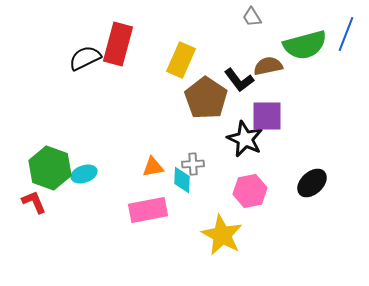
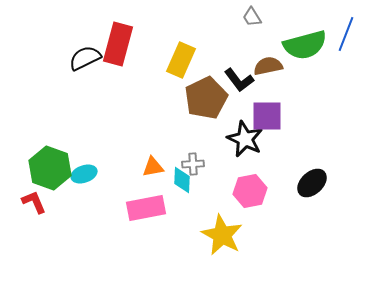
brown pentagon: rotated 12 degrees clockwise
pink rectangle: moved 2 px left, 2 px up
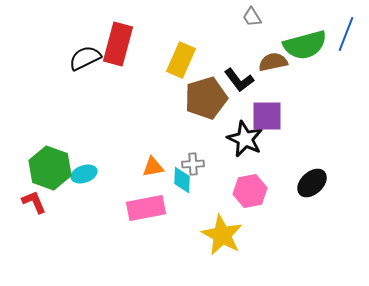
brown semicircle: moved 5 px right, 4 px up
brown pentagon: rotated 9 degrees clockwise
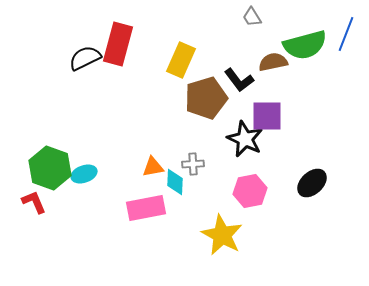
cyan diamond: moved 7 px left, 2 px down
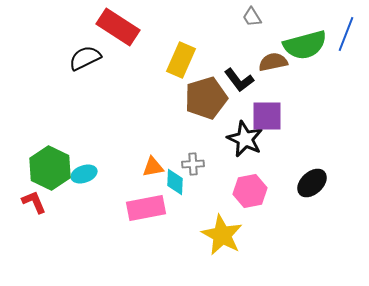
red rectangle: moved 17 px up; rotated 72 degrees counterclockwise
green hexagon: rotated 6 degrees clockwise
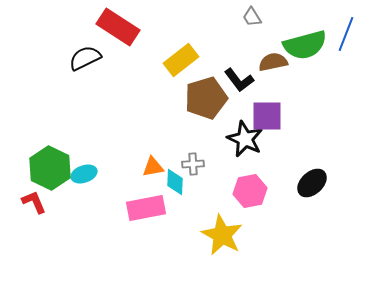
yellow rectangle: rotated 28 degrees clockwise
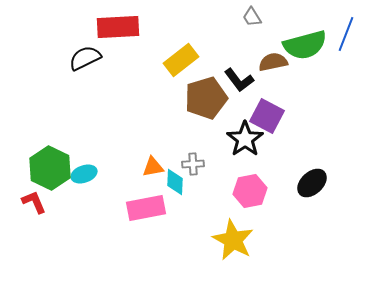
red rectangle: rotated 36 degrees counterclockwise
purple square: rotated 28 degrees clockwise
black star: rotated 12 degrees clockwise
yellow star: moved 11 px right, 5 px down
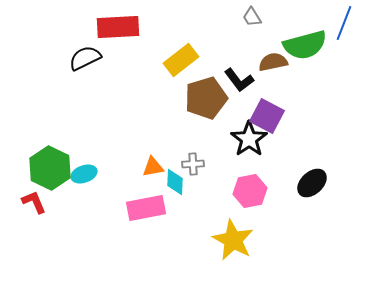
blue line: moved 2 px left, 11 px up
black star: moved 4 px right
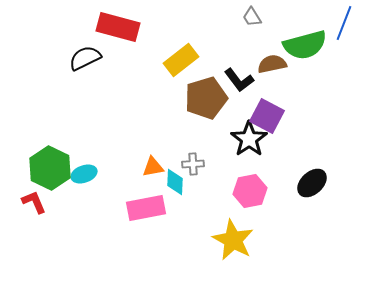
red rectangle: rotated 18 degrees clockwise
brown semicircle: moved 1 px left, 2 px down
